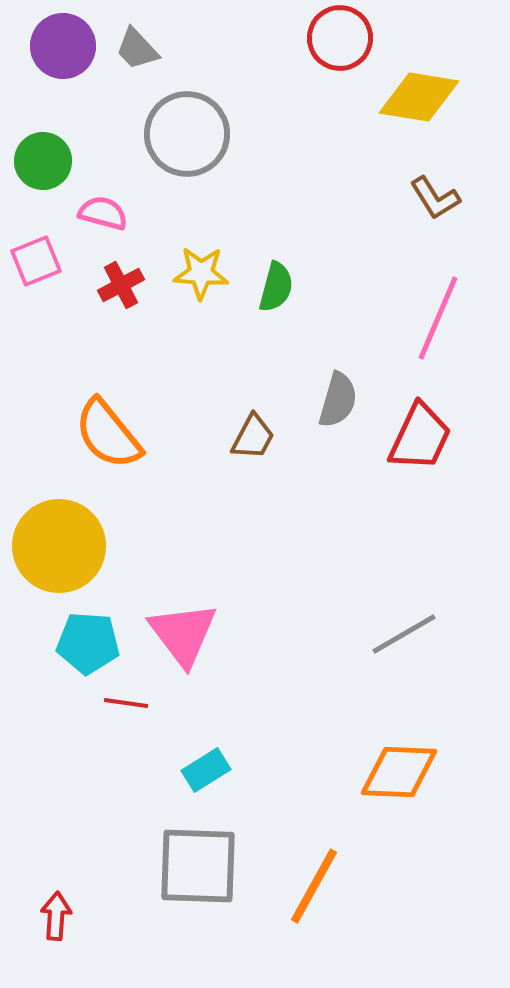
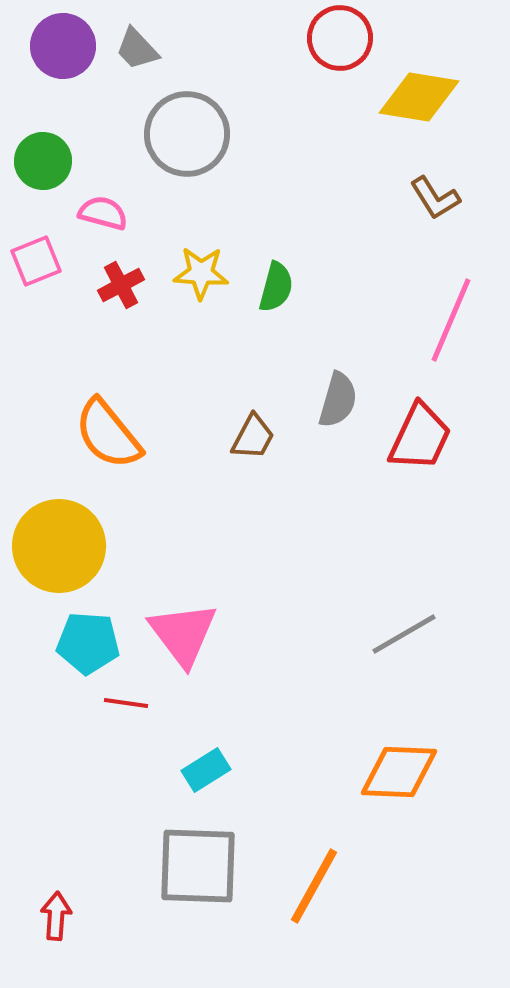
pink line: moved 13 px right, 2 px down
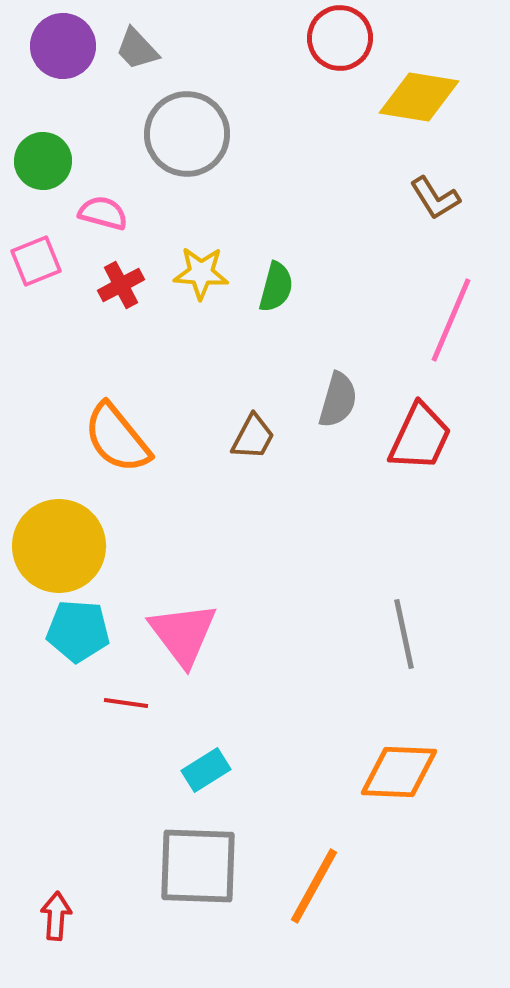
orange semicircle: moved 9 px right, 4 px down
gray line: rotated 72 degrees counterclockwise
cyan pentagon: moved 10 px left, 12 px up
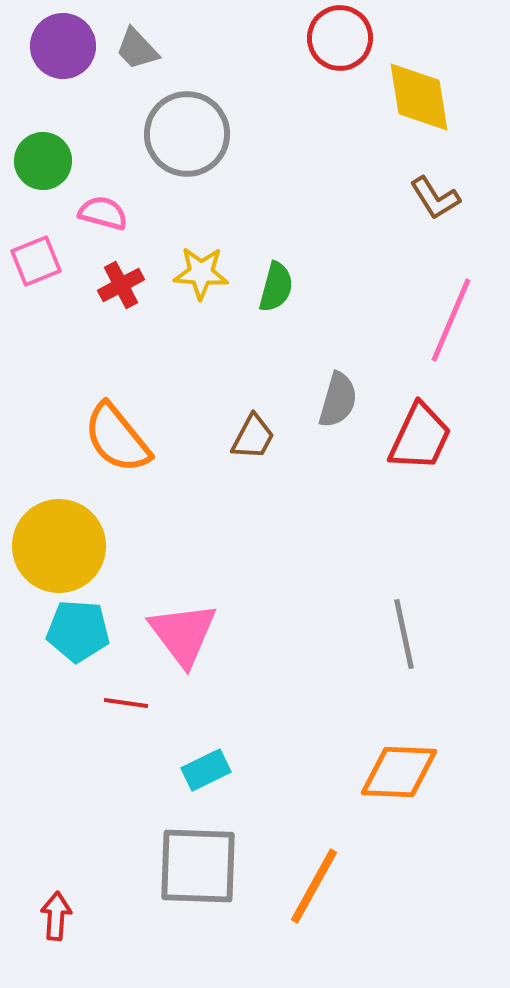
yellow diamond: rotated 72 degrees clockwise
cyan rectangle: rotated 6 degrees clockwise
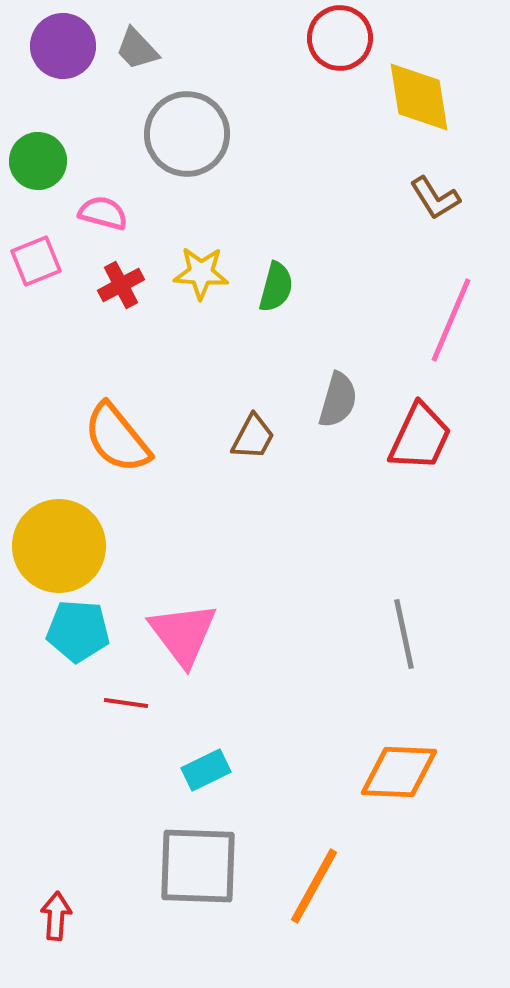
green circle: moved 5 px left
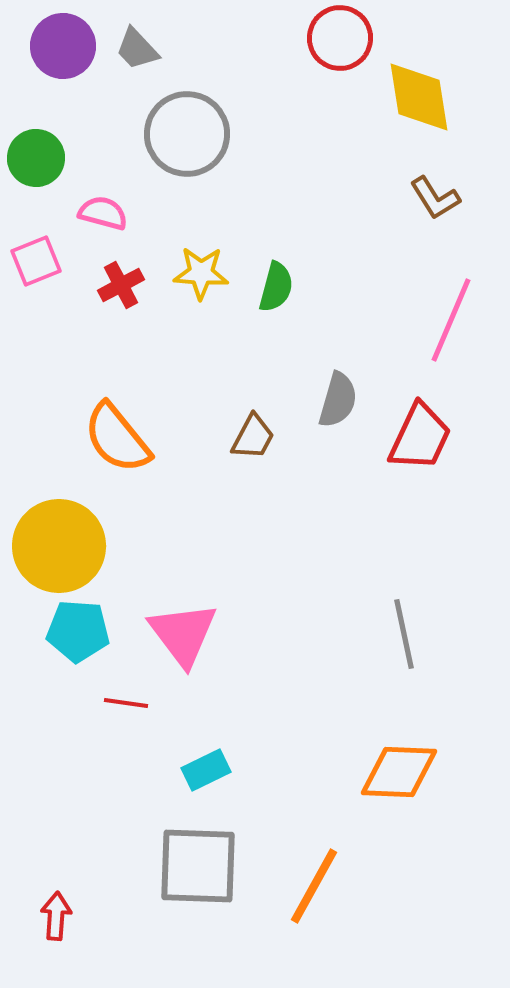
green circle: moved 2 px left, 3 px up
